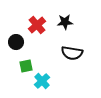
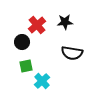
black circle: moved 6 px right
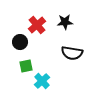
black circle: moved 2 px left
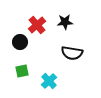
green square: moved 4 px left, 5 px down
cyan cross: moved 7 px right
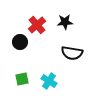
green square: moved 8 px down
cyan cross: rotated 14 degrees counterclockwise
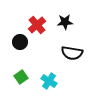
green square: moved 1 px left, 2 px up; rotated 24 degrees counterclockwise
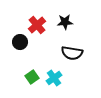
green square: moved 11 px right
cyan cross: moved 5 px right, 3 px up; rotated 21 degrees clockwise
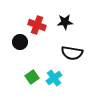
red cross: rotated 30 degrees counterclockwise
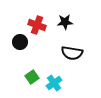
cyan cross: moved 5 px down
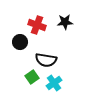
black semicircle: moved 26 px left, 7 px down
